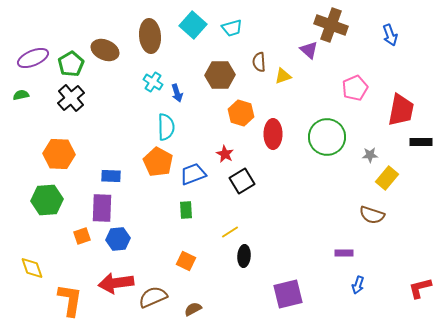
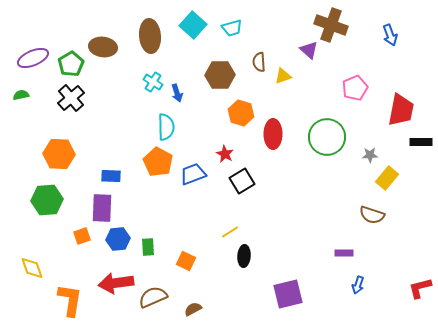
brown ellipse at (105, 50): moved 2 px left, 3 px up; rotated 16 degrees counterclockwise
green rectangle at (186, 210): moved 38 px left, 37 px down
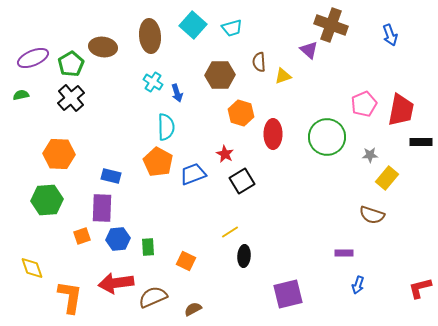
pink pentagon at (355, 88): moved 9 px right, 16 px down
blue rectangle at (111, 176): rotated 12 degrees clockwise
orange L-shape at (70, 300): moved 3 px up
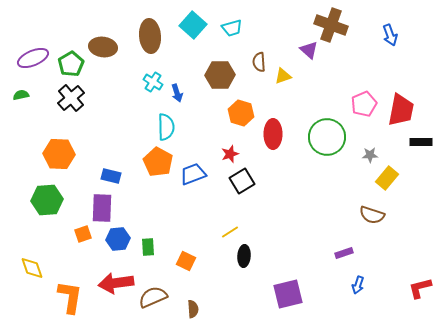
red star at (225, 154): moved 5 px right; rotated 24 degrees clockwise
orange square at (82, 236): moved 1 px right, 2 px up
purple rectangle at (344, 253): rotated 18 degrees counterclockwise
brown semicircle at (193, 309): rotated 114 degrees clockwise
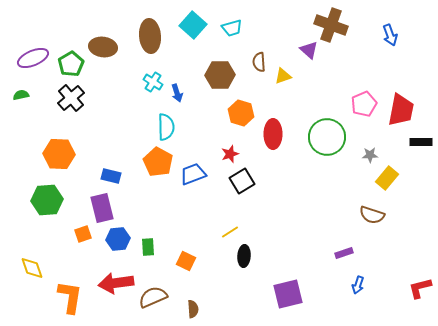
purple rectangle at (102, 208): rotated 16 degrees counterclockwise
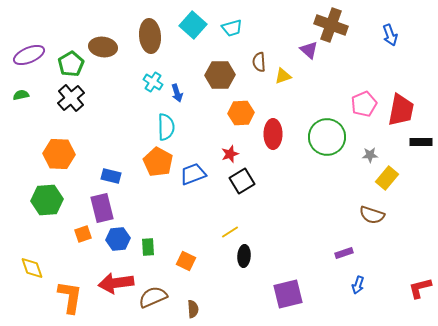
purple ellipse at (33, 58): moved 4 px left, 3 px up
orange hexagon at (241, 113): rotated 20 degrees counterclockwise
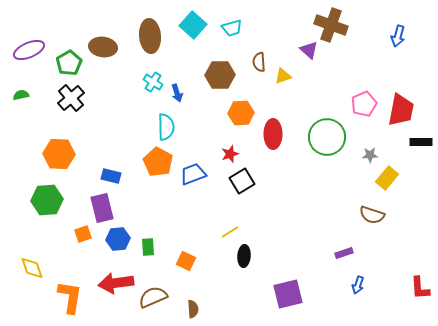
blue arrow at (390, 35): moved 8 px right, 1 px down; rotated 35 degrees clockwise
purple ellipse at (29, 55): moved 5 px up
green pentagon at (71, 64): moved 2 px left, 1 px up
red L-shape at (420, 288): rotated 80 degrees counterclockwise
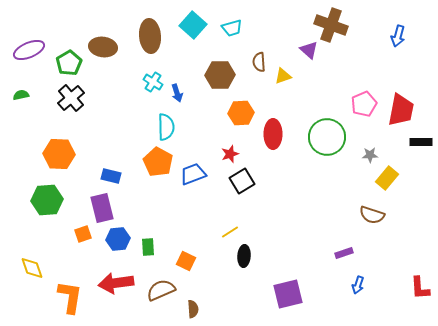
brown semicircle at (153, 297): moved 8 px right, 7 px up
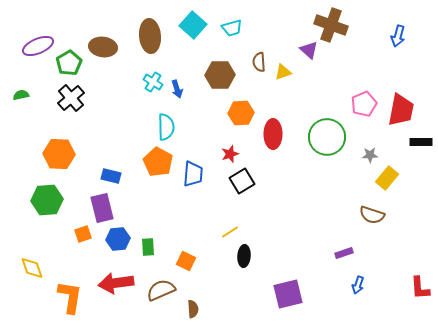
purple ellipse at (29, 50): moved 9 px right, 4 px up
yellow triangle at (283, 76): moved 4 px up
blue arrow at (177, 93): moved 4 px up
blue trapezoid at (193, 174): rotated 116 degrees clockwise
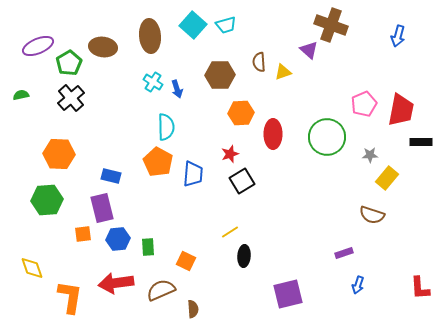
cyan trapezoid at (232, 28): moved 6 px left, 3 px up
orange square at (83, 234): rotated 12 degrees clockwise
